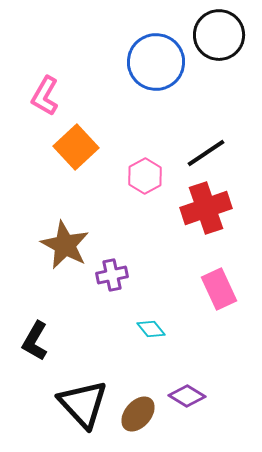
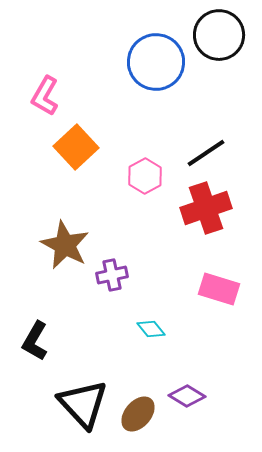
pink rectangle: rotated 48 degrees counterclockwise
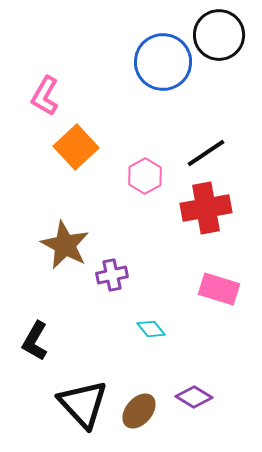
blue circle: moved 7 px right
red cross: rotated 9 degrees clockwise
purple diamond: moved 7 px right, 1 px down
brown ellipse: moved 1 px right, 3 px up
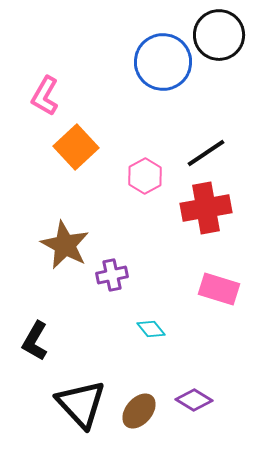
purple diamond: moved 3 px down
black triangle: moved 2 px left
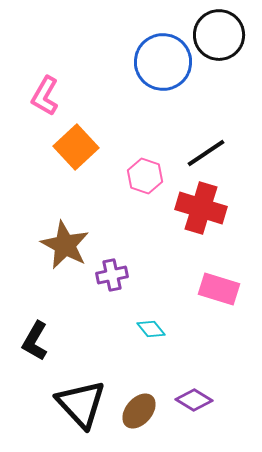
pink hexagon: rotated 12 degrees counterclockwise
red cross: moved 5 px left; rotated 27 degrees clockwise
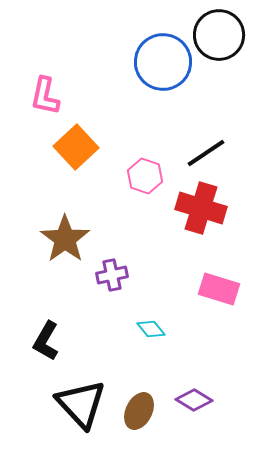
pink L-shape: rotated 18 degrees counterclockwise
brown star: moved 6 px up; rotated 9 degrees clockwise
black L-shape: moved 11 px right
brown ellipse: rotated 15 degrees counterclockwise
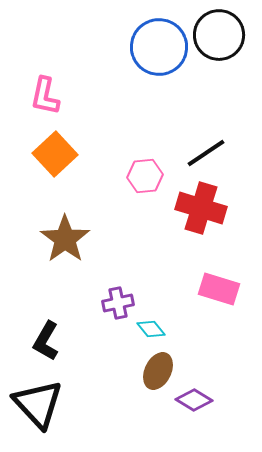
blue circle: moved 4 px left, 15 px up
orange square: moved 21 px left, 7 px down
pink hexagon: rotated 24 degrees counterclockwise
purple cross: moved 6 px right, 28 px down
black triangle: moved 43 px left
brown ellipse: moved 19 px right, 40 px up
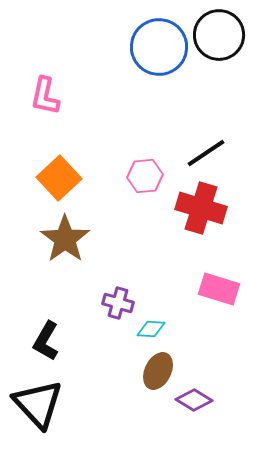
orange square: moved 4 px right, 24 px down
purple cross: rotated 28 degrees clockwise
cyan diamond: rotated 48 degrees counterclockwise
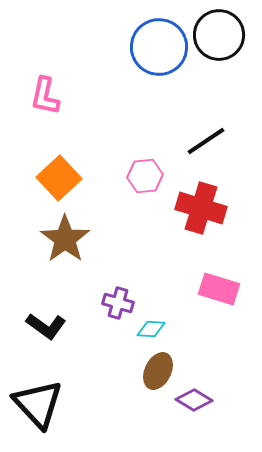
black line: moved 12 px up
black L-shape: moved 15 px up; rotated 84 degrees counterclockwise
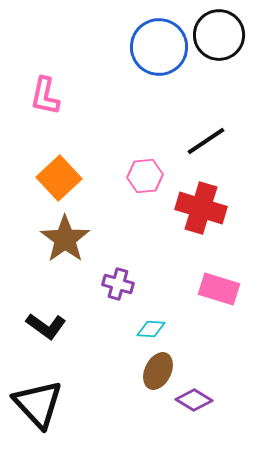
purple cross: moved 19 px up
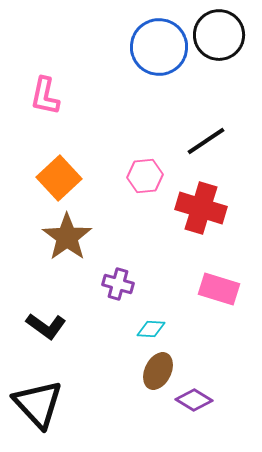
brown star: moved 2 px right, 2 px up
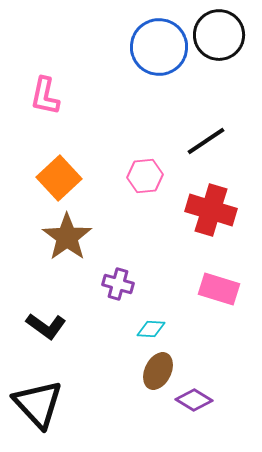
red cross: moved 10 px right, 2 px down
